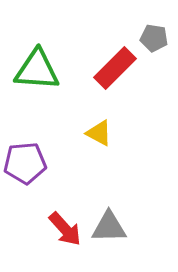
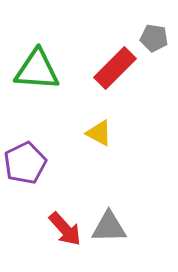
purple pentagon: rotated 21 degrees counterclockwise
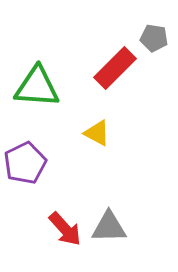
green triangle: moved 17 px down
yellow triangle: moved 2 px left
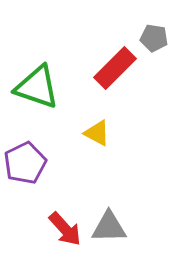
green triangle: rotated 15 degrees clockwise
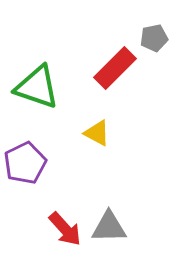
gray pentagon: rotated 20 degrees counterclockwise
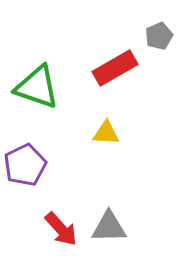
gray pentagon: moved 5 px right, 2 px up; rotated 12 degrees counterclockwise
red rectangle: rotated 15 degrees clockwise
yellow triangle: moved 9 px right; rotated 24 degrees counterclockwise
purple pentagon: moved 2 px down
red arrow: moved 4 px left
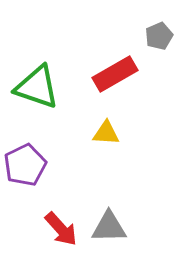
red rectangle: moved 6 px down
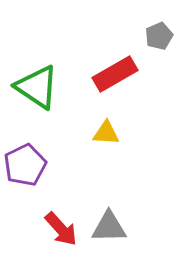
green triangle: rotated 15 degrees clockwise
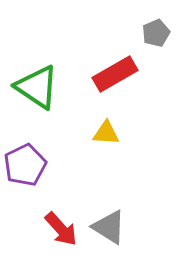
gray pentagon: moved 3 px left, 3 px up
gray triangle: rotated 33 degrees clockwise
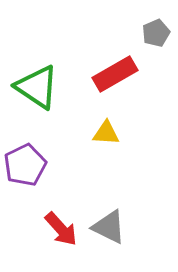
gray triangle: rotated 6 degrees counterclockwise
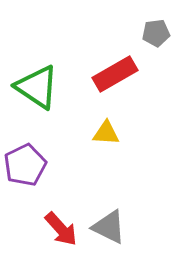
gray pentagon: rotated 16 degrees clockwise
